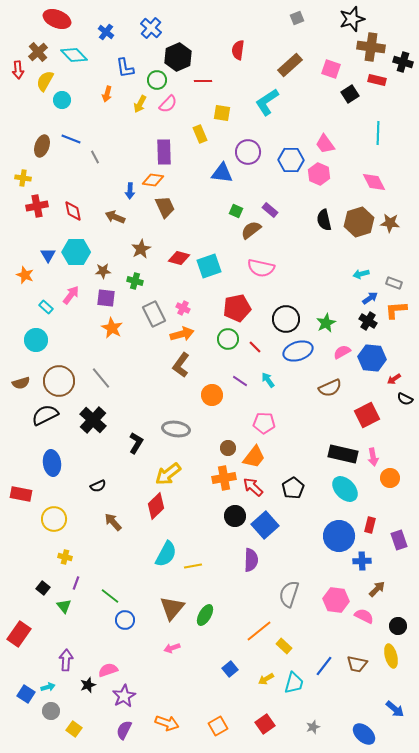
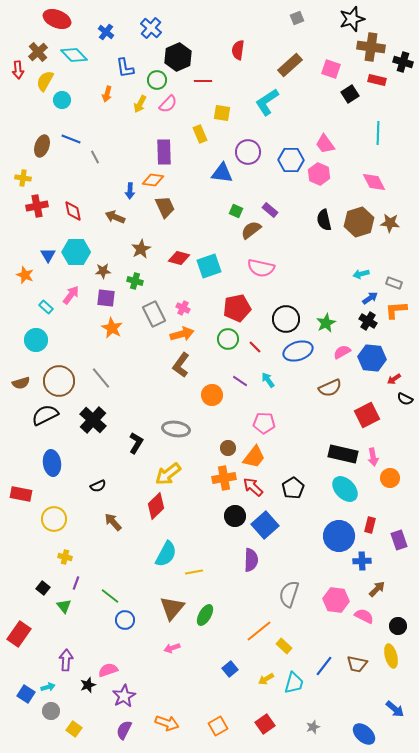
yellow line at (193, 566): moved 1 px right, 6 px down
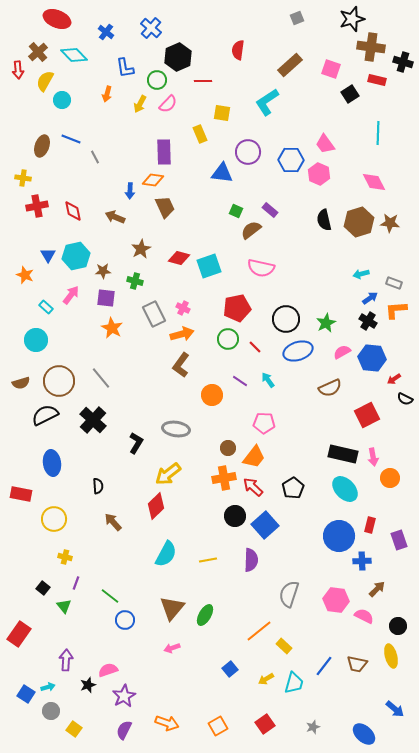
cyan hexagon at (76, 252): moved 4 px down; rotated 12 degrees counterclockwise
black semicircle at (98, 486): rotated 70 degrees counterclockwise
yellow line at (194, 572): moved 14 px right, 12 px up
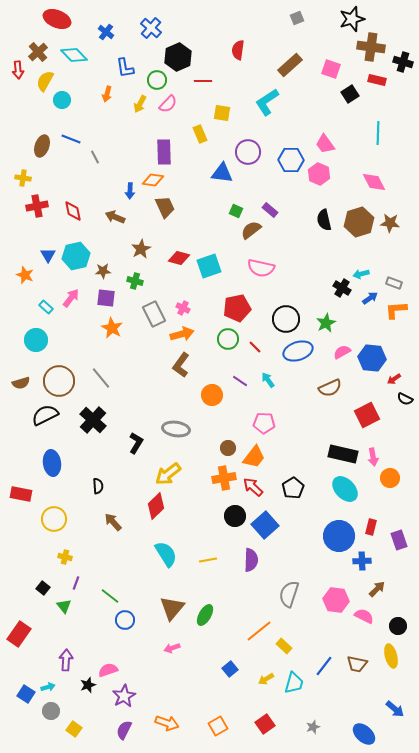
pink arrow at (71, 295): moved 3 px down
black cross at (368, 321): moved 26 px left, 33 px up
red rectangle at (370, 525): moved 1 px right, 2 px down
cyan semicircle at (166, 554): rotated 60 degrees counterclockwise
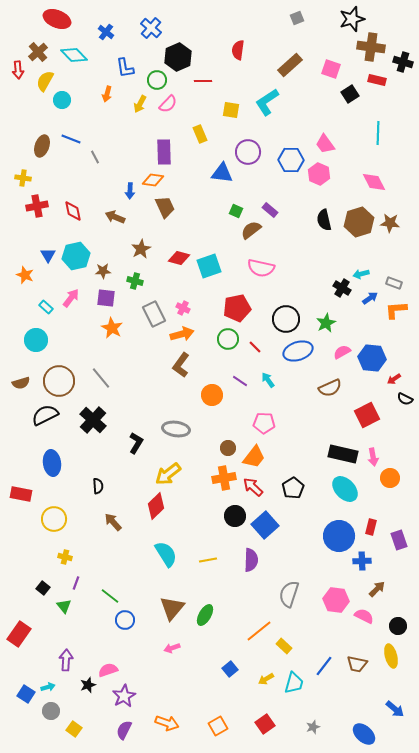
yellow square at (222, 113): moved 9 px right, 3 px up
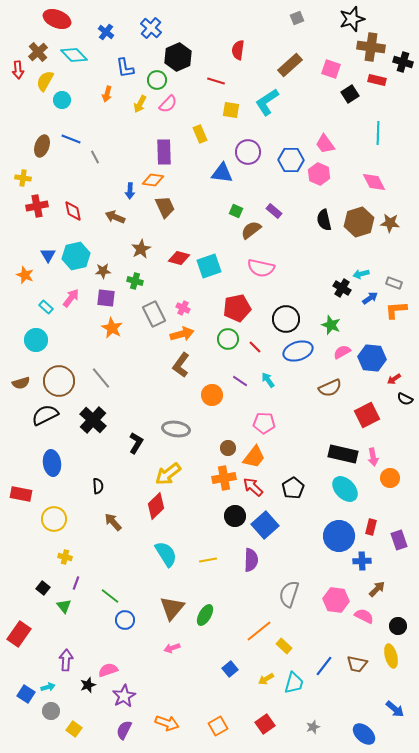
red line at (203, 81): moved 13 px right; rotated 18 degrees clockwise
purple rectangle at (270, 210): moved 4 px right, 1 px down
green star at (326, 323): moved 5 px right, 2 px down; rotated 24 degrees counterclockwise
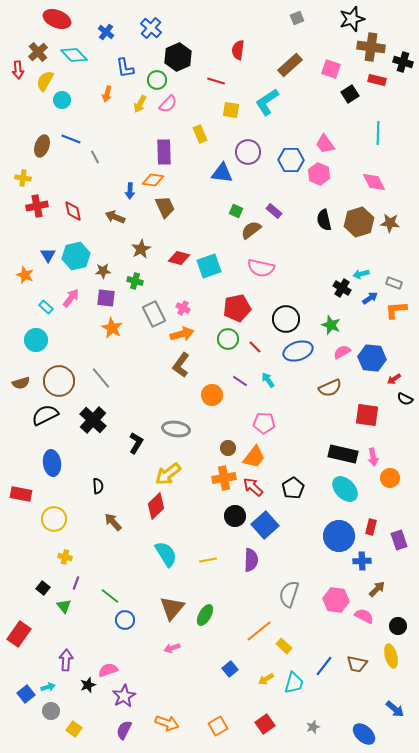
red square at (367, 415): rotated 35 degrees clockwise
blue square at (26, 694): rotated 18 degrees clockwise
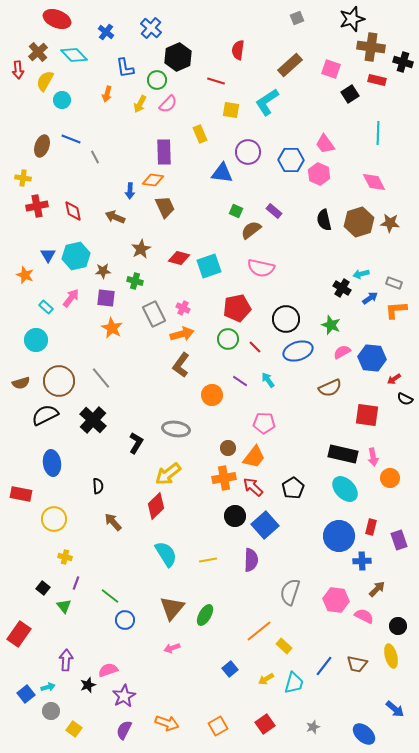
gray semicircle at (289, 594): moved 1 px right, 2 px up
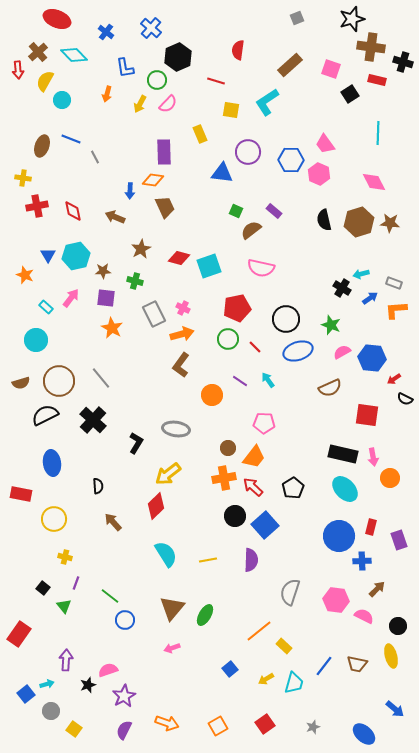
cyan arrow at (48, 687): moved 1 px left, 3 px up
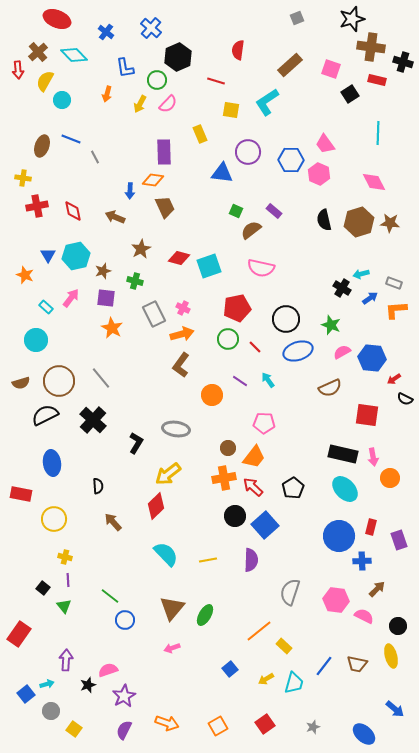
brown star at (103, 271): rotated 14 degrees counterclockwise
cyan semicircle at (166, 554): rotated 12 degrees counterclockwise
purple line at (76, 583): moved 8 px left, 3 px up; rotated 24 degrees counterclockwise
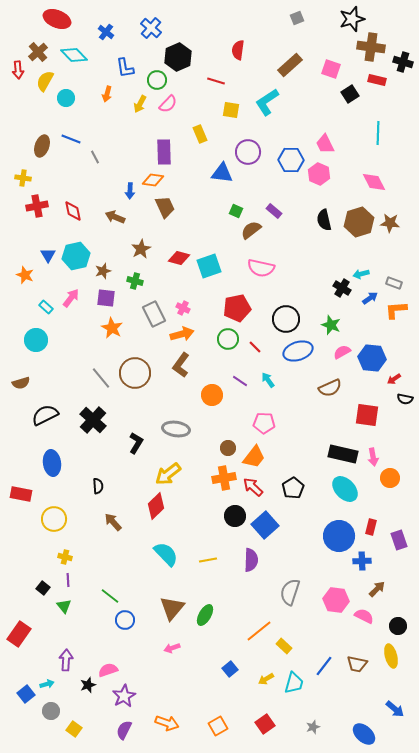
cyan circle at (62, 100): moved 4 px right, 2 px up
pink trapezoid at (325, 144): rotated 10 degrees clockwise
brown circle at (59, 381): moved 76 px right, 8 px up
black semicircle at (405, 399): rotated 14 degrees counterclockwise
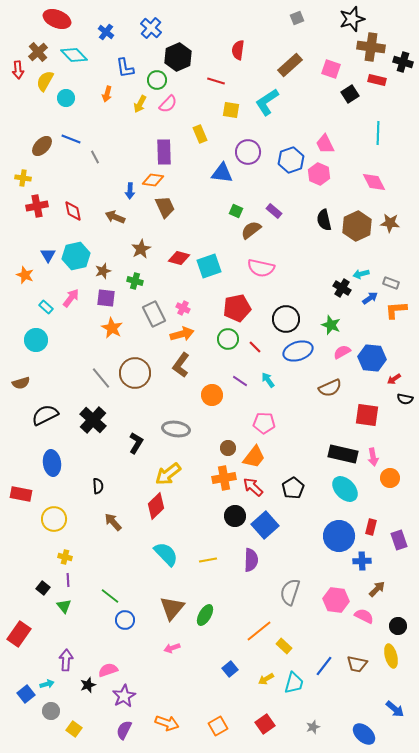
brown ellipse at (42, 146): rotated 25 degrees clockwise
blue hexagon at (291, 160): rotated 20 degrees counterclockwise
brown hexagon at (359, 222): moved 2 px left, 4 px down; rotated 8 degrees counterclockwise
gray rectangle at (394, 283): moved 3 px left
